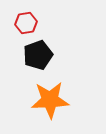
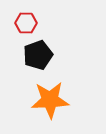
red hexagon: rotated 10 degrees clockwise
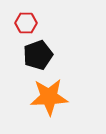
orange star: moved 1 px left, 3 px up
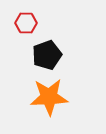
black pentagon: moved 9 px right
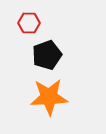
red hexagon: moved 3 px right
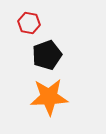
red hexagon: rotated 10 degrees clockwise
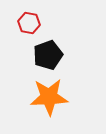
black pentagon: moved 1 px right
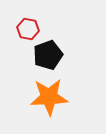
red hexagon: moved 1 px left, 6 px down
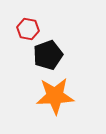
orange star: moved 6 px right, 1 px up
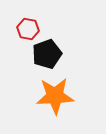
black pentagon: moved 1 px left, 1 px up
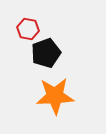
black pentagon: moved 1 px left, 1 px up
